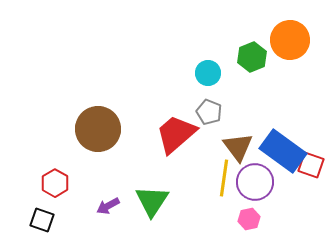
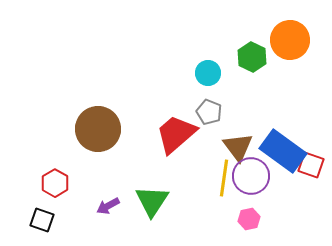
green hexagon: rotated 12 degrees counterclockwise
purple circle: moved 4 px left, 6 px up
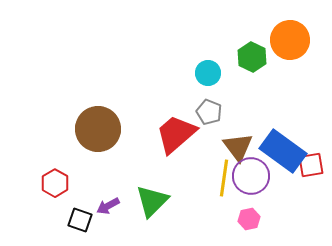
red square: rotated 28 degrees counterclockwise
green triangle: rotated 12 degrees clockwise
black square: moved 38 px right
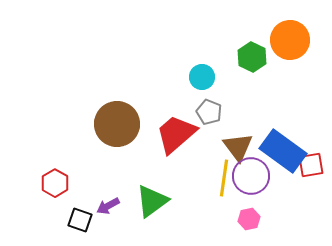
cyan circle: moved 6 px left, 4 px down
brown circle: moved 19 px right, 5 px up
green triangle: rotated 9 degrees clockwise
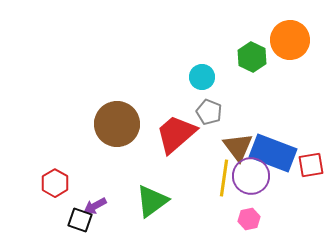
blue rectangle: moved 10 px left, 2 px down; rotated 15 degrees counterclockwise
purple arrow: moved 13 px left
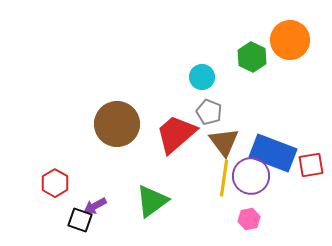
brown triangle: moved 14 px left, 5 px up
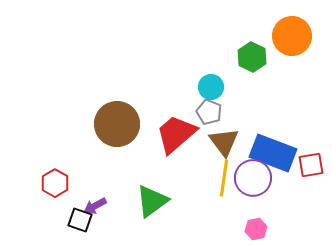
orange circle: moved 2 px right, 4 px up
cyan circle: moved 9 px right, 10 px down
purple circle: moved 2 px right, 2 px down
pink hexagon: moved 7 px right, 10 px down
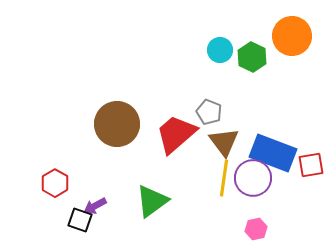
cyan circle: moved 9 px right, 37 px up
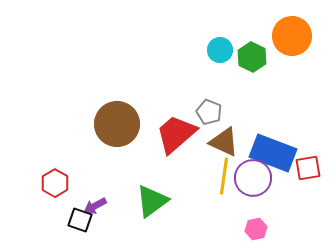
brown triangle: rotated 28 degrees counterclockwise
red square: moved 3 px left, 3 px down
yellow line: moved 2 px up
